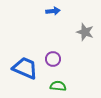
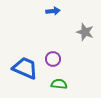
green semicircle: moved 1 px right, 2 px up
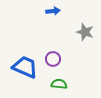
blue trapezoid: moved 1 px up
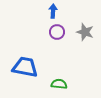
blue arrow: rotated 80 degrees counterclockwise
purple circle: moved 4 px right, 27 px up
blue trapezoid: rotated 12 degrees counterclockwise
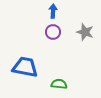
purple circle: moved 4 px left
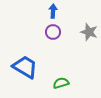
gray star: moved 4 px right
blue trapezoid: rotated 20 degrees clockwise
green semicircle: moved 2 px right, 1 px up; rotated 21 degrees counterclockwise
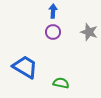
green semicircle: rotated 28 degrees clockwise
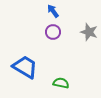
blue arrow: rotated 40 degrees counterclockwise
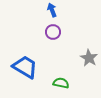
blue arrow: moved 1 px left, 1 px up; rotated 16 degrees clockwise
gray star: moved 26 px down; rotated 12 degrees clockwise
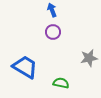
gray star: rotated 30 degrees clockwise
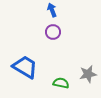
gray star: moved 1 px left, 16 px down
